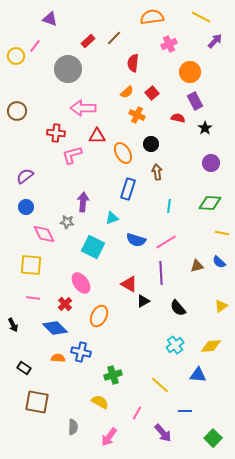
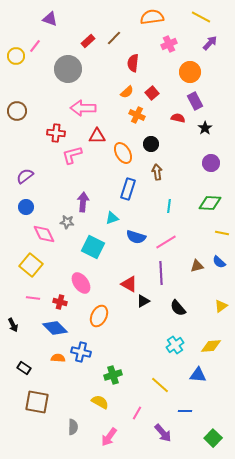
purple arrow at (215, 41): moved 5 px left, 2 px down
blue semicircle at (136, 240): moved 3 px up
yellow square at (31, 265): rotated 35 degrees clockwise
red cross at (65, 304): moved 5 px left, 2 px up; rotated 32 degrees counterclockwise
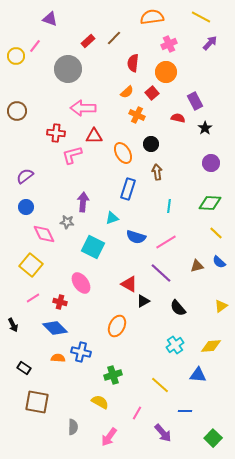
orange circle at (190, 72): moved 24 px left
red triangle at (97, 136): moved 3 px left
yellow line at (222, 233): moved 6 px left; rotated 32 degrees clockwise
purple line at (161, 273): rotated 45 degrees counterclockwise
pink line at (33, 298): rotated 40 degrees counterclockwise
orange ellipse at (99, 316): moved 18 px right, 10 px down
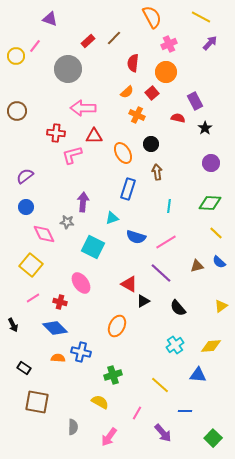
orange semicircle at (152, 17): rotated 70 degrees clockwise
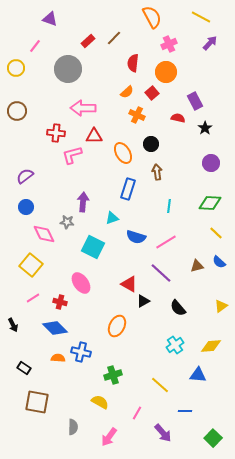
yellow circle at (16, 56): moved 12 px down
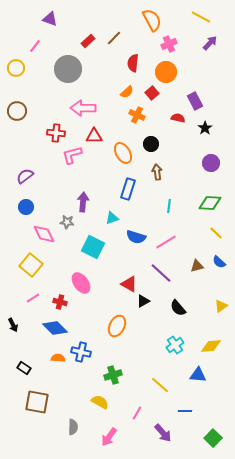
orange semicircle at (152, 17): moved 3 px down
